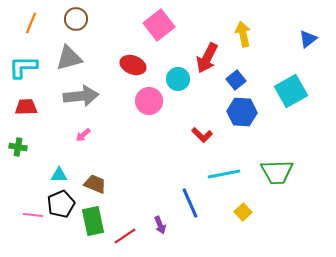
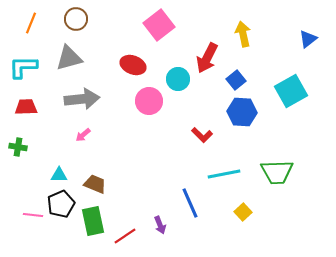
gray arrow: moved 1 px right, 3 px down
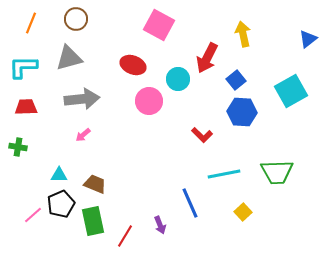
pink square: rotated 24 degrees counterclockwise
pink line: rotated 48 degrees counterclockwise
red line: rotated 25 degrees counterclockwise
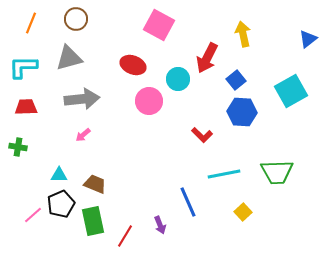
blue line: moved 2 px left, 1 px up
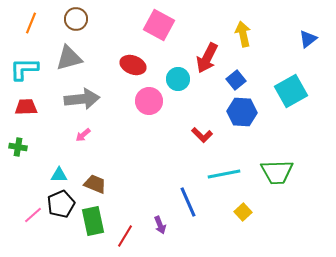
cyan L-shape: moved 1 px right, 2 px down
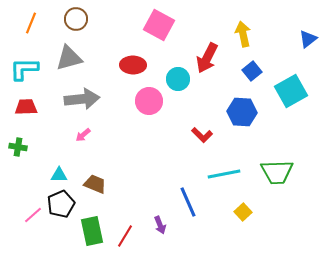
red ellipse: rotated 20 degrees counterclockwise
blue square: moved 16 px right, 9 px up
green rectangle: moved 1 px left, 10 px down
